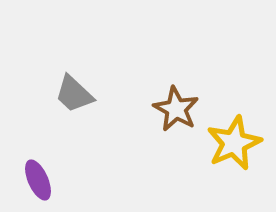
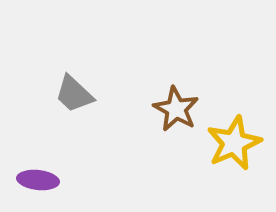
purple ellipse: rotated 60 degrees counterclockwise
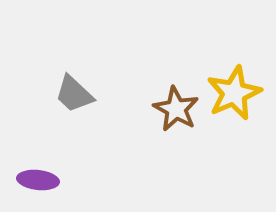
yellow star: moved 50 px up
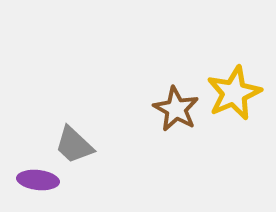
gray trapezoid: moved 51 px down
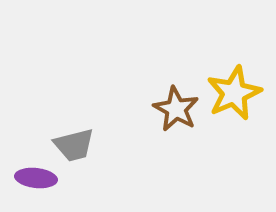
gray trapezoid: rotated 57 degrees counterclockwise
purple ellipse: moved 2 px left, 2 px up
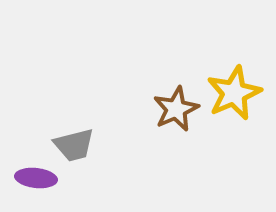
brown star: rotated 18 degrees clockwise
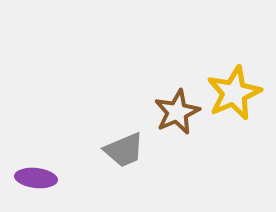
brown star: moved 1 px right, 3 px down
gray trapezoid: moved 50 px right, 5 px down; rotated 9 degrees counterclockwise
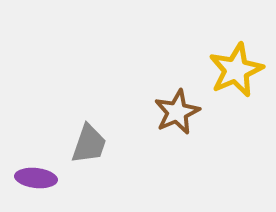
yellow star: moved 2 px right, 23 px up
gray trapezoid: moved 35 px left, 6 px up; rotated 48 degrees counterclockwise
